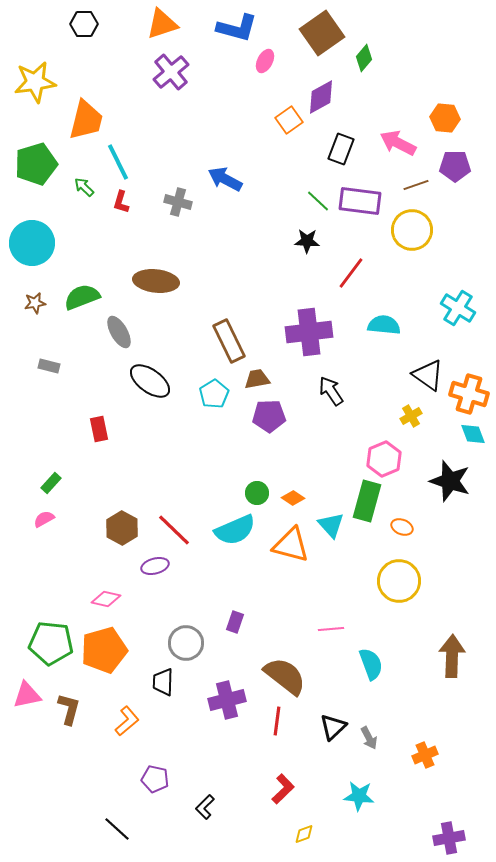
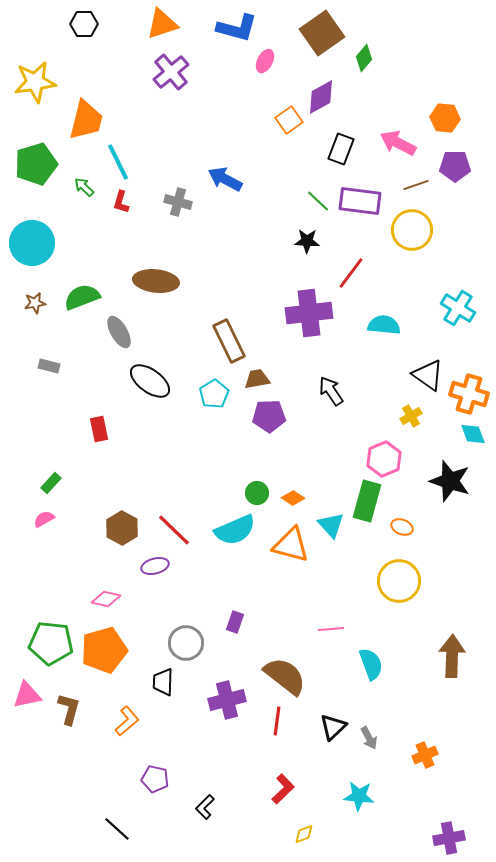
purple cross at (309, 332): moved 19 px up
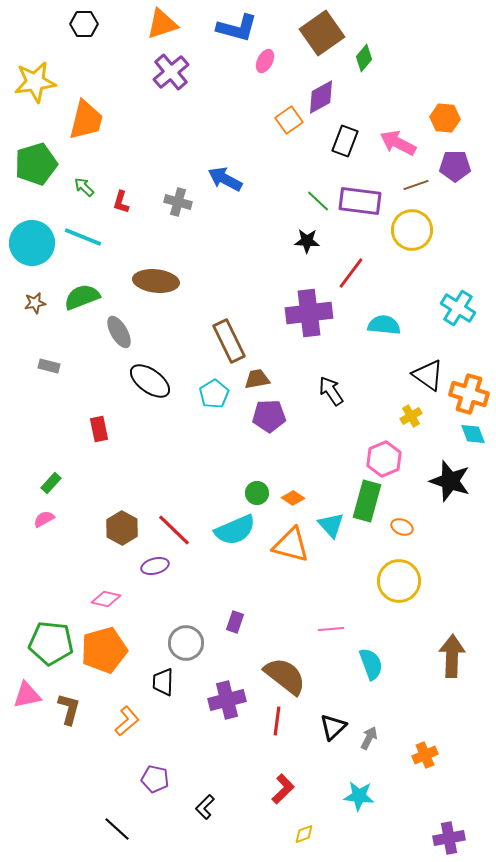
black rectangle at (341, 149): moved 4 px right, 8 px up
cyan line at (118, 162): moved 35 px left, 75 px down; rotated 42 degrees counterclockwise
gray arrow at (369, 738): rotated 125 degrees counterclockwise
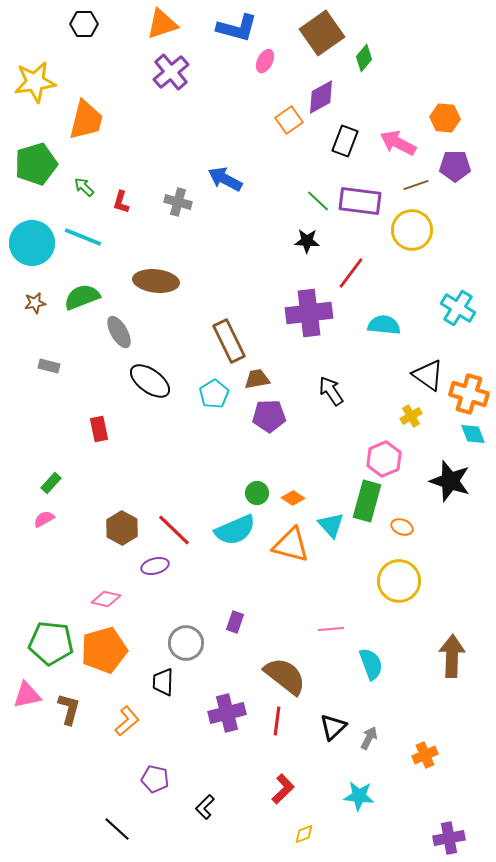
purple cross at (227, 700): moved 13 px down
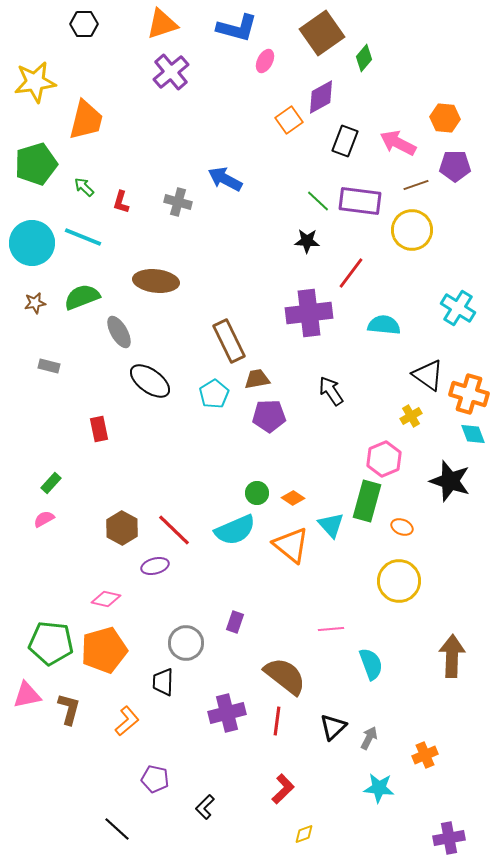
orange triangle at (291, 545): rotated 24 degrees clockwise
cyan star at (359, 796): moved 20 px right, 8 px up
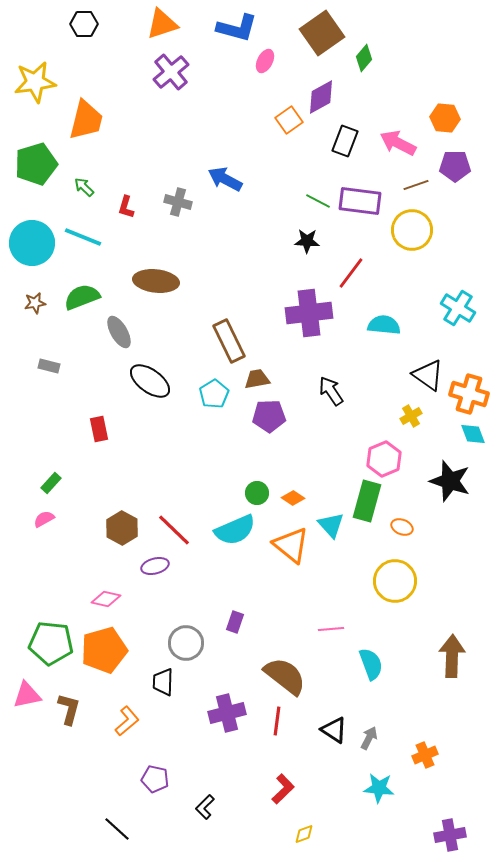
green line at (318, 201): rotated 15 degrees counterclockwise
red L-shape at (121, 202): moved 5 px right, 5 px down
yellow circle at (399, 581): moved 4 px left
black triangle at (333, 727): moved 1 px right, 3 px down; rotated 44 degrees counterclockwise
purple cross at (449, 838): moved 1 px right, 3 px up
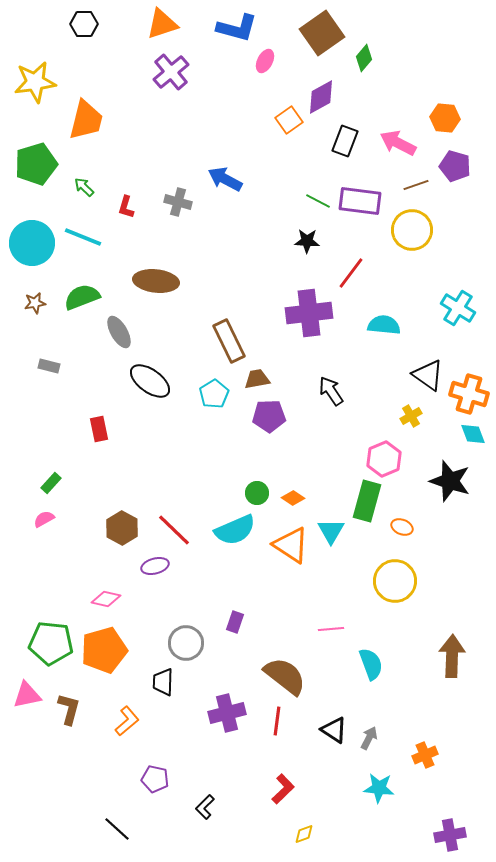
purple pentagon at (455, 166): rotated 16 degrees clockwise
cyan triangle at (331, 525): moved 6 px down; rotated 12 degrees clockwise
orange triangle at (291, 545): rotated 6 degrees counterclockwise
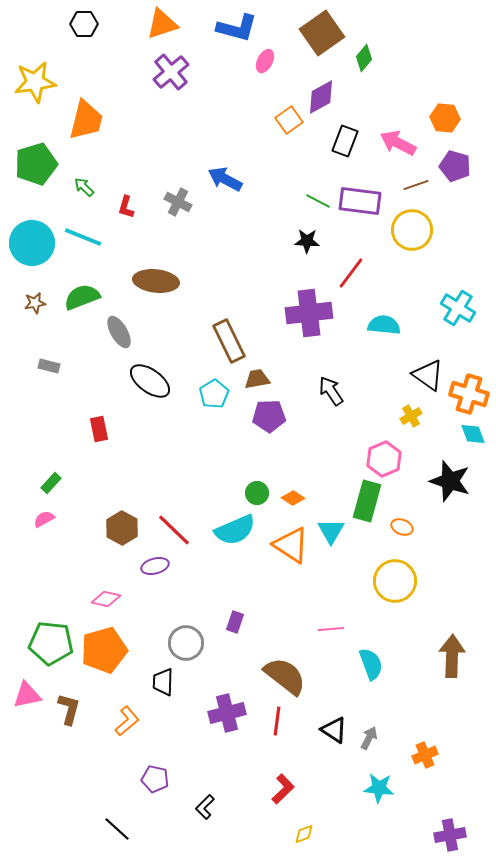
gray cross at (178, 202): rotated 12 degrees clockwise
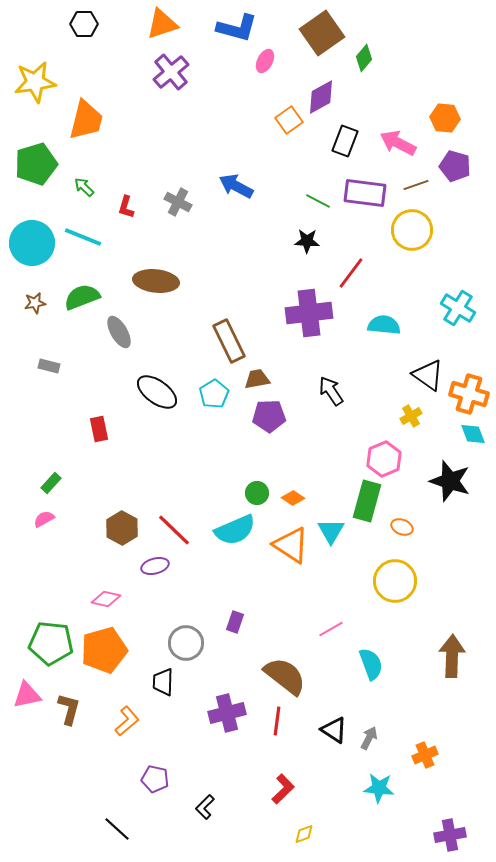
blue arrow at (225, 179): moved 11 px right, 7 px down
purple rectangle at (360, 201): moved 5 px right, 8 px up
black ellipse at (150, 381): moved 7 px right, 11 px down
pink line at (331, 629): rotated 25 degrees counterclockwise
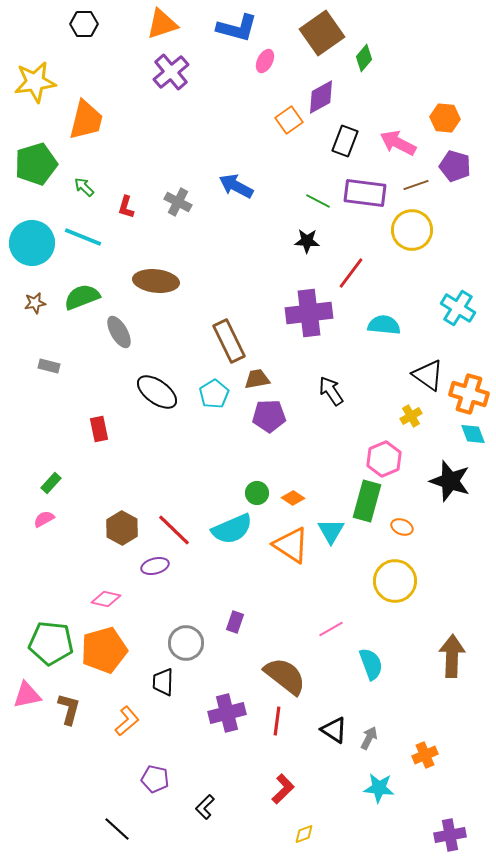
cyan semicircle at (235, 530): moved 3 px left, 1 px up
